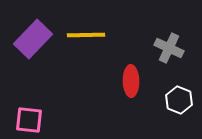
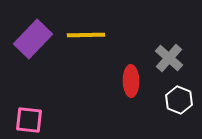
gray cross: moved 10 px down; rotated 16 degrees clockwise
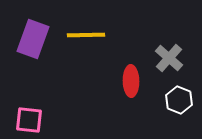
purple rectangle: rotated 24 degrees counterclockwise
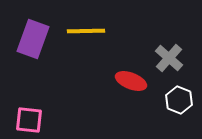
yellow line: moved 4 px up
red ellipse: rotated 68 degrees counterclockwise
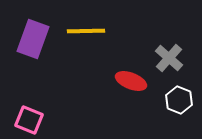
pink square: rotated 16 degrees clockwise
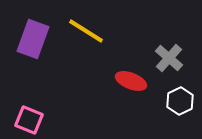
yellow line: rotated 33 degrees clockwise
white hexagon: moved 1 px right, 1 px down; rotated 12 degrees clockwise
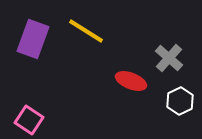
pink square: rotated 12 degrees clockwise
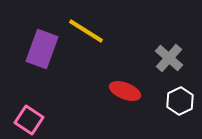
purple rectangle: moved 9 px right, 10 px down
red ellipse: moved 6 px left, 10 px down
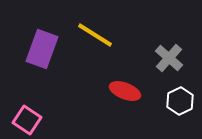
yellow line: moved 9 px right, 4 px down
pink square: moved 2 px left
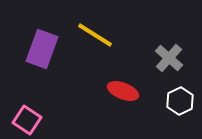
red ellipse: moved 2 px left
